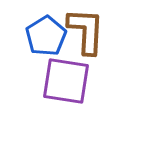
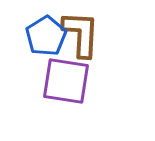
brown L-shape: moved 5 px left, 3 px down
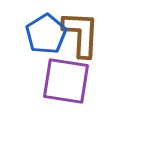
blue pentagon: moved 2 px up
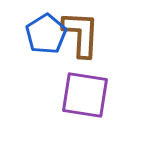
purple square: moved 19 px right, 14 px down
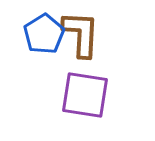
blue pentagon: moved 2 px left
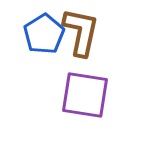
brown L-shape: moved 2 px up; rotated 9 degrees clockwise
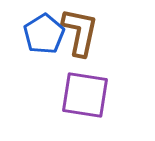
brown L-shape: moved 1 px left
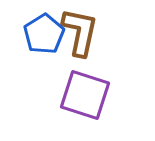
purple square: rotated 9 degrees clockwise
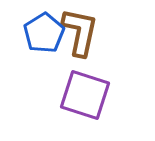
blue pentagon: moved 1 px up
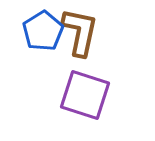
blue pentagon: moved 1 px left, 2 px up
